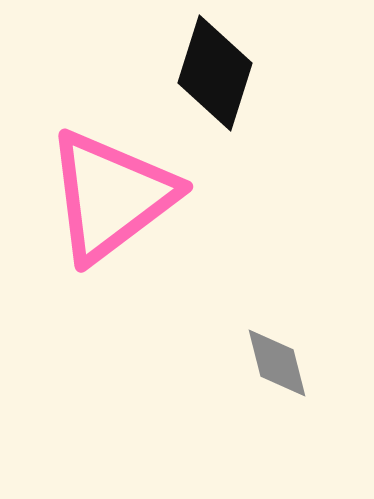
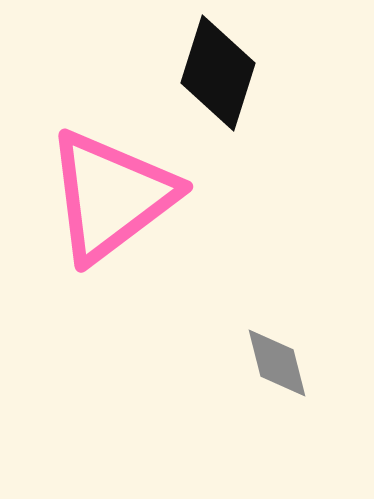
black diamond: moved 3 px right
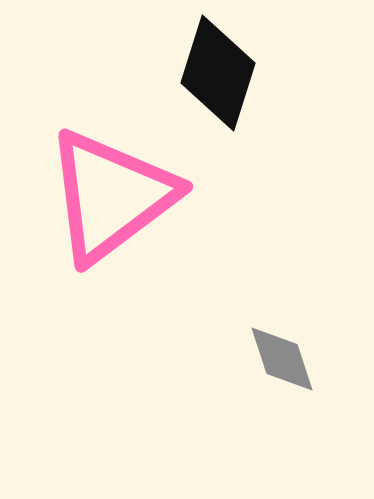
gray diamond: moved 5 px right, 4 px up; rotated 4 degrees counterclockwise
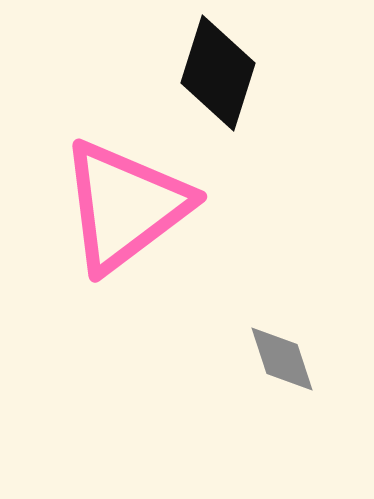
pink triangle: moved 14 px right, 10 px down
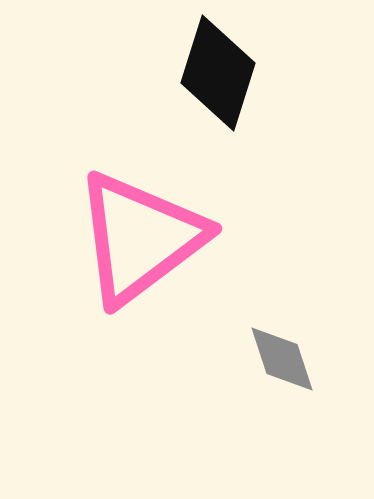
pink triangle: moved 15 px right, 32 px down
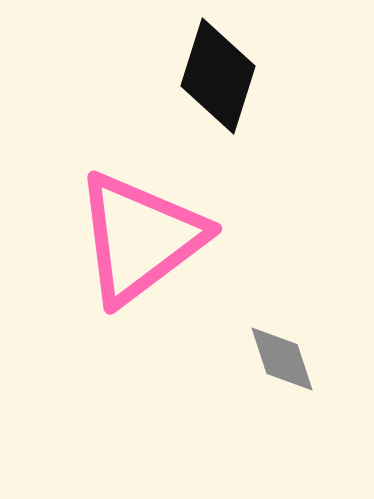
black diamond: moved 3 px down
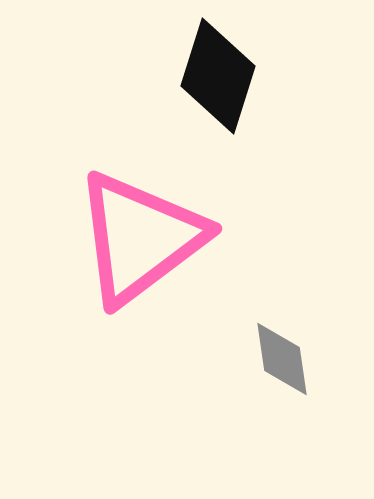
gray diamond: rotated 10 degrees clockwise
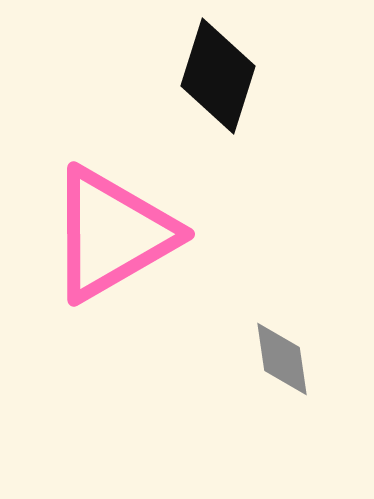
pink triangle: moved 28 px left, 4 px up; rotated 7 degrees clockwise
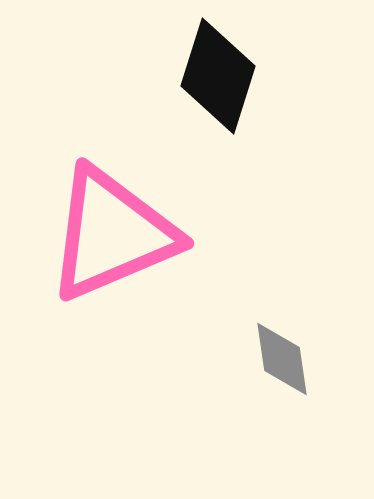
pink triangle: rotated 7 degrees clockwise
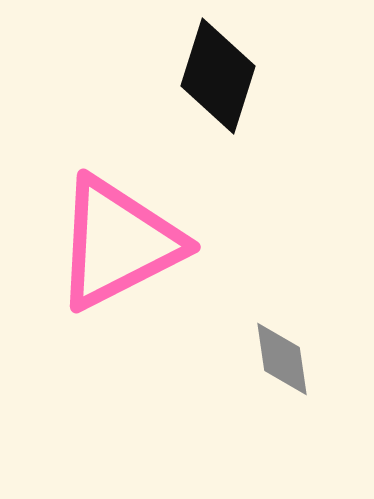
pink triangle: moved 6 px right, 9 px down; rotated 4 degrees counterclockwise
